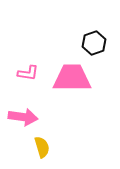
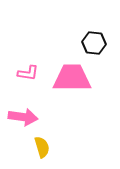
black hexagon: rotated 25 degrees clockwise
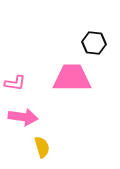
pink L-shape: moved 13 px left, 10 px down
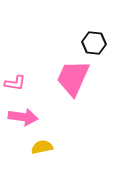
pink trapezoid: moved 1 px right; rotated 66 degrees counterclockwise
yellow semicircle: rotated 85 degrees counterclockwise
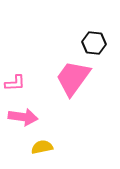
pink trapezoid: rotated 12 degrees clockwise
pink L-shape: rotated 10 degrees counterclockwise
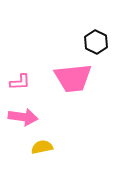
black hexagon: moved 2 px right, 1 px up; rotated 20 degrees clockwise
pink trapezoid: rotated 132 degrees counterclockwise
pink L-shape: moved 5 px right, 1 px up
